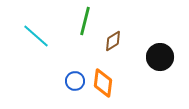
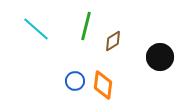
green line: moved 1 px right, 5 px down
cyan line: moved 7 px up
orange diamond: moved 2 px down
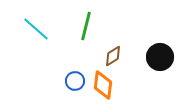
brown diamond: moved 15 px down
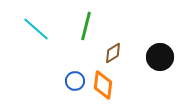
brown diamond: moved 3 px up
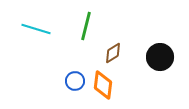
cyan line: rotated 24 degrees counterclockwise
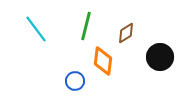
cyan line: rotated 36 degrees clockwise
brown diamond: moved 13 px right, 20 px up
orange diamond: moved 24 px up
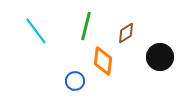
cyan line: moved 2 px down
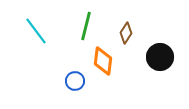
brown diamond: rotated 25 degrees counterclockwise
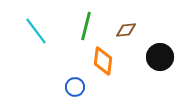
brown diamond: moved 3 px up; rotated 50 degrees clockwise
blue circle: moved 6 px down
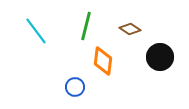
brown diamond: moved 4 px right, 1 px up; rotated 40 degrees clockwise
